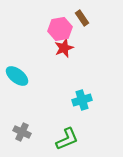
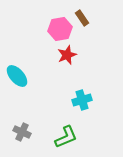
red star: moved 3 px right, 7 px down
cyan ellipse: rotated 10 degrees clockwise
green L-shape: moved 1 px left, 2 px up
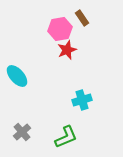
red star: moved 5 px up
gray cross: rotated 24 degrees clockwise
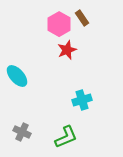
pink hexagon: moved 1 px left, 5 px up; rotated 20 degrees counterclockwise
gray cross: rotated 24 degrees counterclockwise
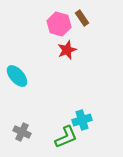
pink hexagon: rotated 15 degrees counterclockwise
cyan cross: moved 20 px down
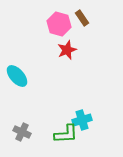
green L-shape: moved 3 px up; rotated 20 degrees clockwise
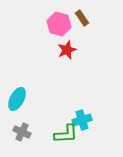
cyan ellipse: moved 23 px down; rotated 70 degrees clockwise
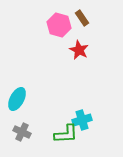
pink hexagon: moved 1 px down
red star: moved 12 px right; rotated 24 degrees counterclockwise
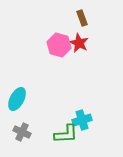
brown rectangle: rotated 14 degrees clockwise
pink hexagon: moved 20 px down
red star: moved 7 px up
